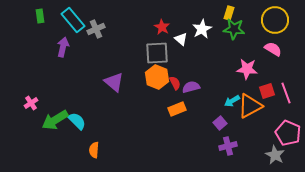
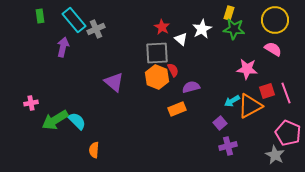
cyan rectangle: moved 1 px right
red semicircle: moved 2 px left, 13 px up
pink cross: rotated 24 degrees clockwise
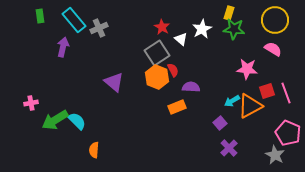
gray cross: moved 3 px right, 1 px up
gray square: rotated 30 degrees counterclockwise
purple semicircle: rotated 18 degrees clockwise
orange rectangle: moved 2 px up
purple cross: moved 1 px right, 2 px down; rotated 30 degrees counterclockwise
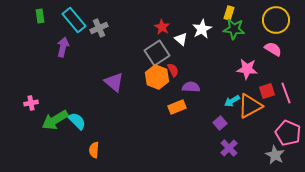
yellow circle: moved 1 px right
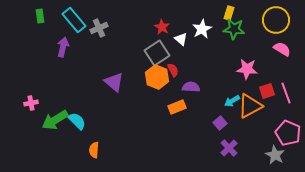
pink semicircle: moved 9 px right
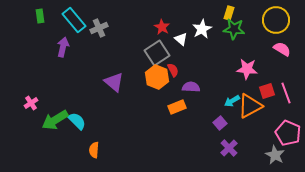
pink cross: rotated 24 degrees counterclockwise
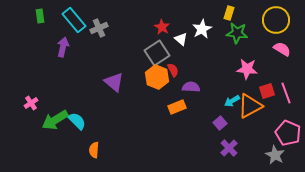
green star: moved 3 px right, 4 px down
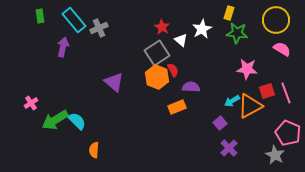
white triangle: moved 1 px down
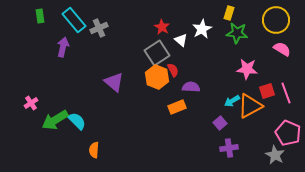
purple cross: rotated 36 degrees clockwise
